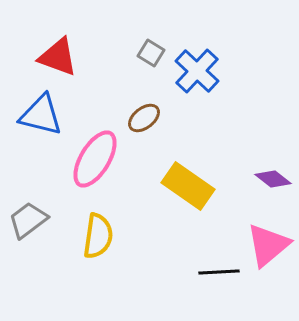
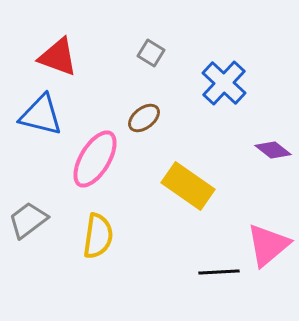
blue cross: moved 27 px right, 12 px down
purple diamond: moved 29 px up
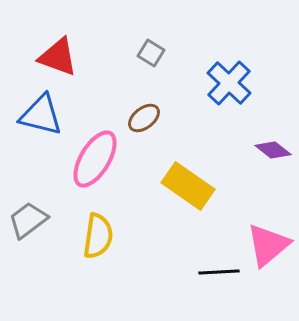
blue cross: moved 5 px right
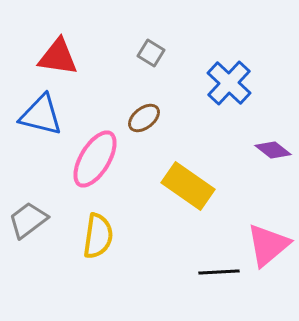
red triangle: rotated 12 degrees counterclockwise
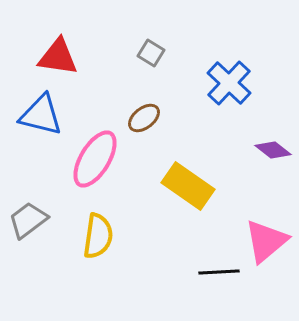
pink triangle: moved 2 px left, 4 px up
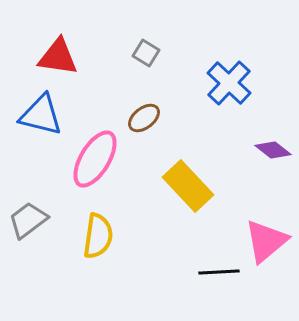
gray square: moved 5 px left
yellow rectangle: rotated 12 degrees clockwise
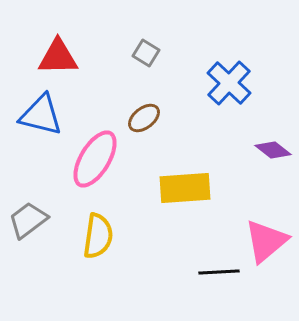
red triangle: rotated 9 degrees counterclockwise
yellow rectangle: moved 3 px left, 2 px down; rotated 51 degrees counterclockwise
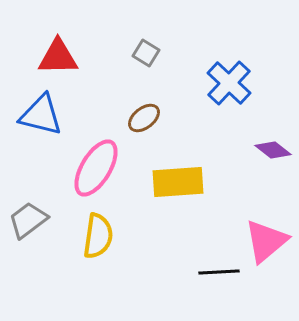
pink ellipse: moved 1 px right, 9 px down
yellow rectangle: moved 7 px left, 6 px up
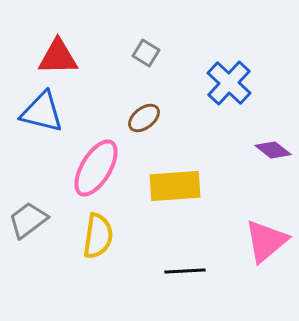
blue triangle: moved 1 px right, 3 px up
yellow rectangle: moved 3 px left, 4 px down
black line: moved 34 px left, 1 px up
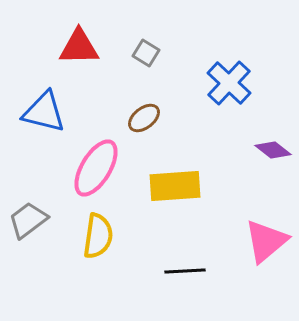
red triangle: moved 21 px right, 10 px up
blue triangle: moved 2 px right
